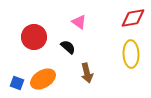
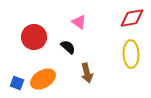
red diamond: moved 1 px left
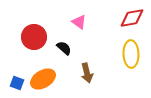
black semicircle: moved 4 px left, 1 px down
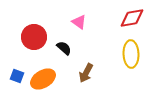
brown arrow: moved 1 px left; rotated 42 degrees clockwise
blue square: moved 7 px up
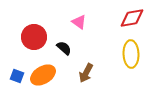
orange ellipse: moved 4 px up
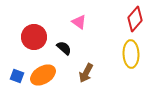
red diamond: moved 3 px right, 1 px down; rotated 40 degrees counterclockwise
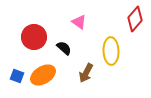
yellow ellipse: moved 20 px left, 3 px up
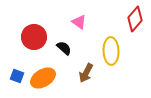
orange ellipse: moved 3 px down
